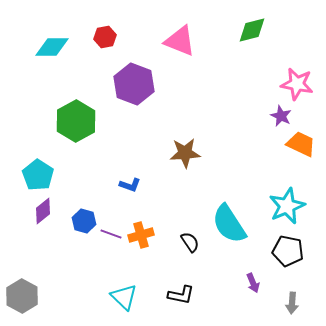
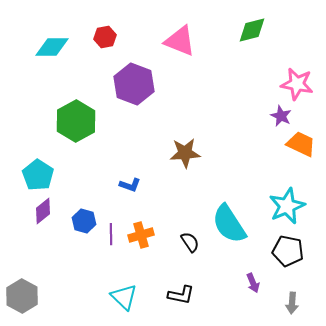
purple line: rotated 70 degrees clockwise
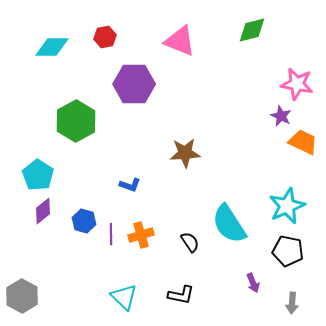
purple hexagon: rotated 21 degrees counterclockwise
orange trapezoid: moved 2 px right, 2 px up
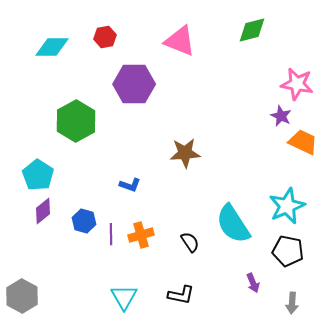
cyan semicircle: moved 4 px right
cyan triangle: rotated 16 degrees clockwise
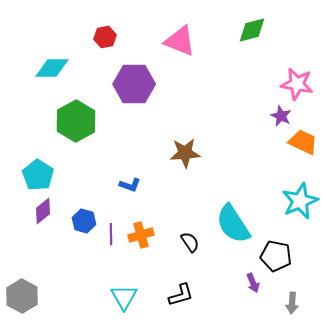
cyan diamond: moved 21 px down
cyan star: moved 13 px right, 5 px up
black pentagon: moved 12 px left, 5 px down
black L-shape: rotated 28 degrees counterclockwise
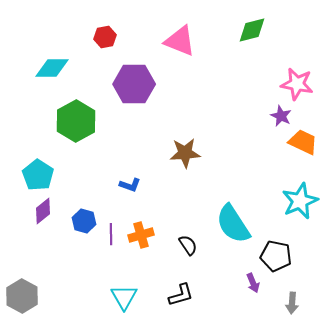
black semicircle: moved 2 px left, 3 px down
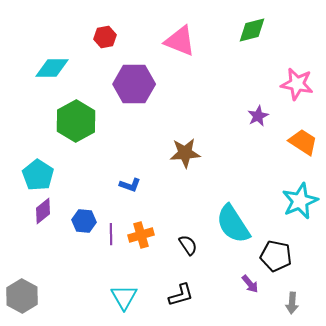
purple star: moved 23 px left; rotated 20 degrees clockwise
orange trapezoid: rotated 8 degrees clockwise
blue hexagon: rotated 10 degrees counterclockwise
purple arrow: moved 3 px left, 1 px down; rotated 18 degrees counterclockwise
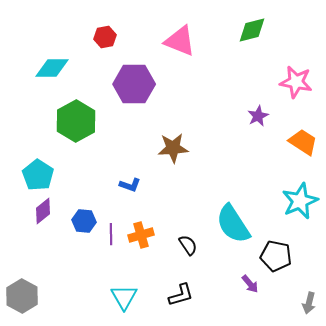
pink star: moved 1 px left, 2 px up
brown star: moved 12 px left, 5 px up
gray arrow: moved 17 px right; rotated 10 degrees clockwise
